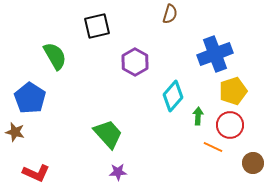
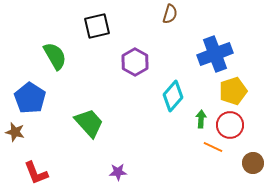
green arrow: moved 3 px right, 3 px down
green trapezoid: moved 19 px left, 11 px up
red L-shape: rotated 44 degrees clockwise
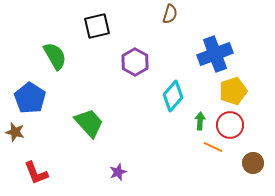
green arrow: moved 1 px left, 2 px down
purple star: rotated 18 degrees counterclockwise
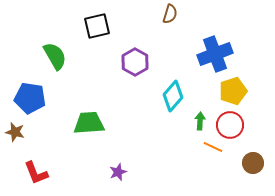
blue pentagon: rotated 24 degrees counterclockwise
green trapezoid: rotated 52 degrees counterclockwise
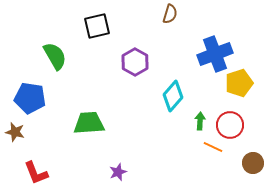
yellow pentagon: moved 6 px right, 8 px up
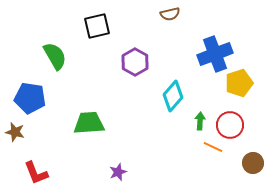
brown semicircle: rotated 60 degrees clockwise
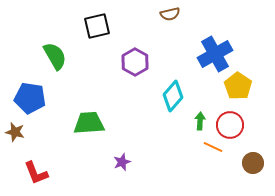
blue cross: rotated 8 degrees counterclockwise
yellow pentagon: moved 1 px left, 3 px down; rotated 20 degrees counterclockwise
purple star: moved 4 px right, 10 px up
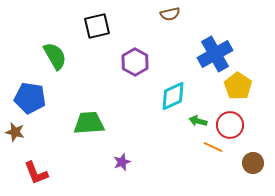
cyan diamond: rotated 24 degrees clockwise
green arrow: moved 2 px left; rotated 78 degrees counterclockwise
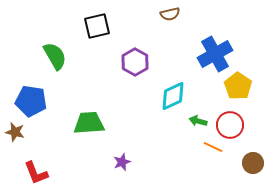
blue pentagon: moved 1 px right, 3 px down
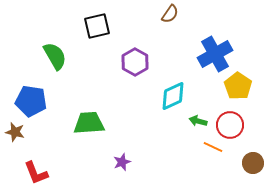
brown semicircle: rotated 42 degrees counterclockwise
